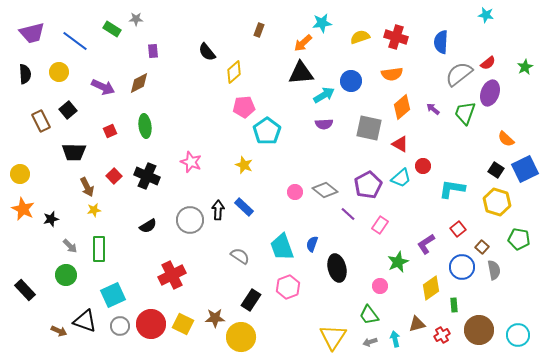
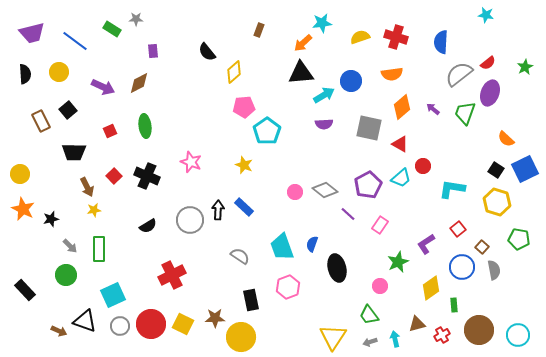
black rectangle at (251, 300): rotated 45 degrees counterclockwise
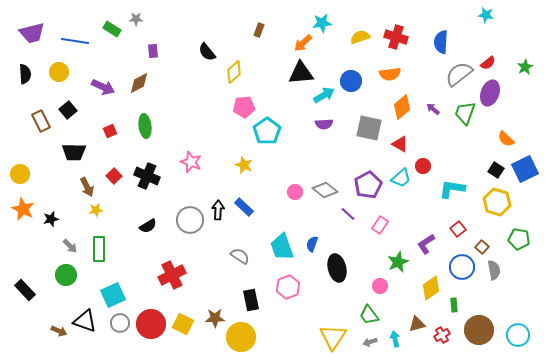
blue line at (75, 41): rotated 28 degrees counterclockwise
orange semicircle at (392, 74): moved 2 px left
yellow star at (94, 210): moved 2 px right
gray circle at (120, 326): moved 3 px up
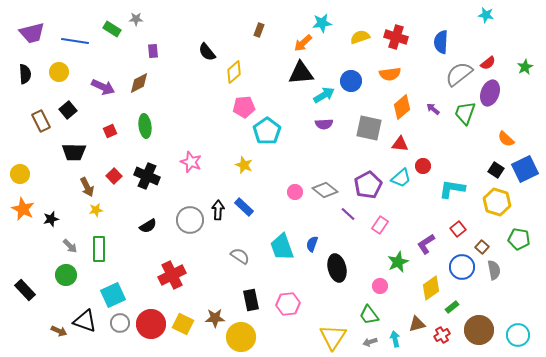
red triangle at (400, 144): rotated 24 degrees counterclockwise
pink hexagon at (288, 287): moved 17 px down; rotated 15 degrees clockwise
green rectangle at (454, 305): moved 2 px left, 2 px down; rotated 56 degrees clockwise
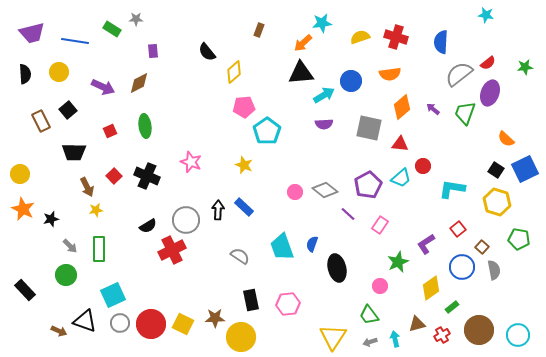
green star at (525, 67): rotated 21 degrees clockwise
gray circle at (190, 220): moved 4 px left
red cross at (172, 275): moved 25 px up
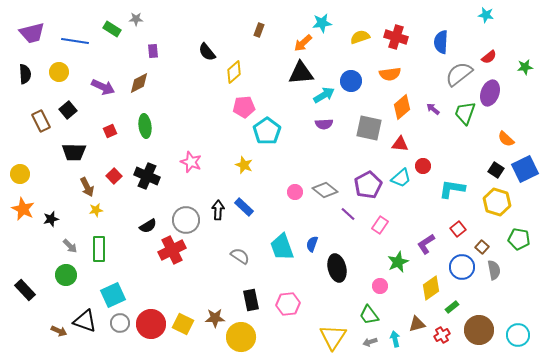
red semicircle at (488, 63): moved 1 px right, 6 px up
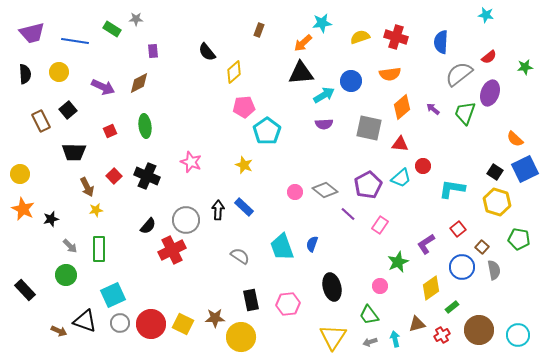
orange semicircle at (506, 139): moved 9 px right
black square at (496, 170): moved 1 px left, 2 px down
black semicircle at (148, 226): rotated 18 degrees counterclockwise
black ellipse at (337, 268): moved 5 px left, 19 px down
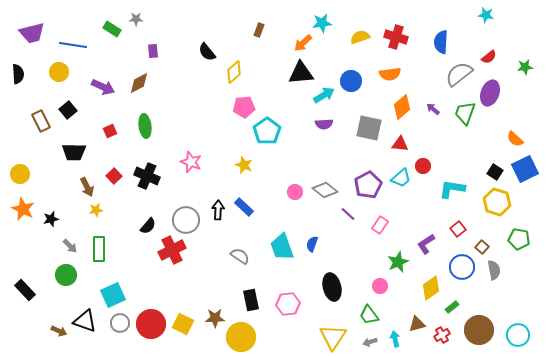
blue line at (75, 41): moved 2 px left, 4 px down
black semicircle at (25, 74): moved 7 px left
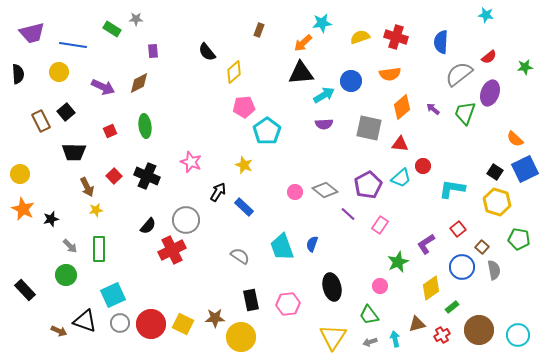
black square at (68, 110): moved 2 px left, 2 px down
black arrow at (218, 210): moved 18 px up; rotated 30 degrees clockwise
